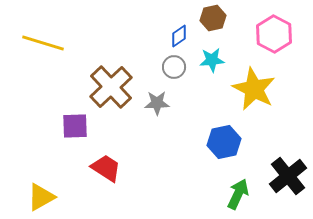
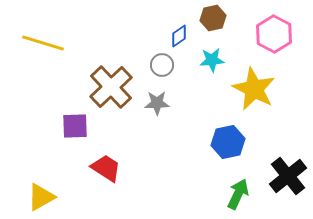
gray circle: moved 12 px left, 2 px up
blue hexagon: moved 4 px right
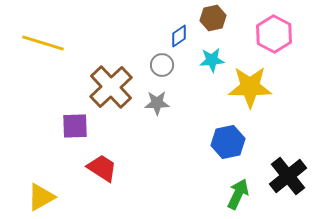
yellow star: moved 4 px left, 2 px up; rotated 27 degrees counterclockwise
red trapezoid: moved 4 px left
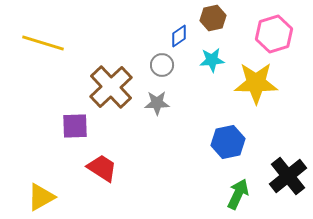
pink hexagon: rotated 15 degrees clockwise
yellow star: moved 6 px right, 4 px up
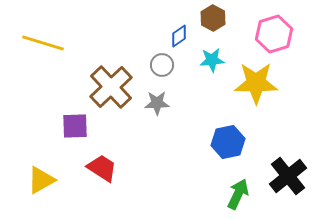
brown hexagon: rotated 20 degrees counterclockwise
yellow triangle: moved 17 px up
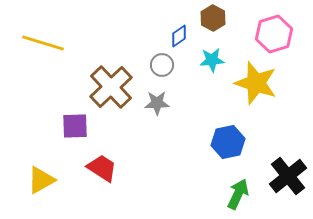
yellow star: rotated 18 degrees clockwise
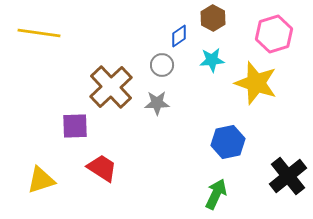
yellow line: moved 4 px left, 10 px up; rotated 9 degrees counterclockwise
yellow triangle: rotated 12 degrees clockwise
green arrow: moved 22 px left
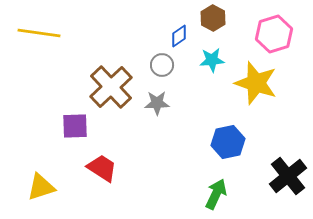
yellow triangle: moved 7 px down
